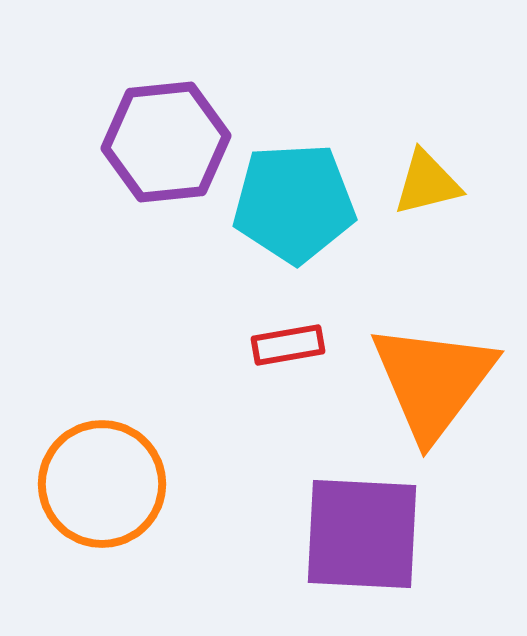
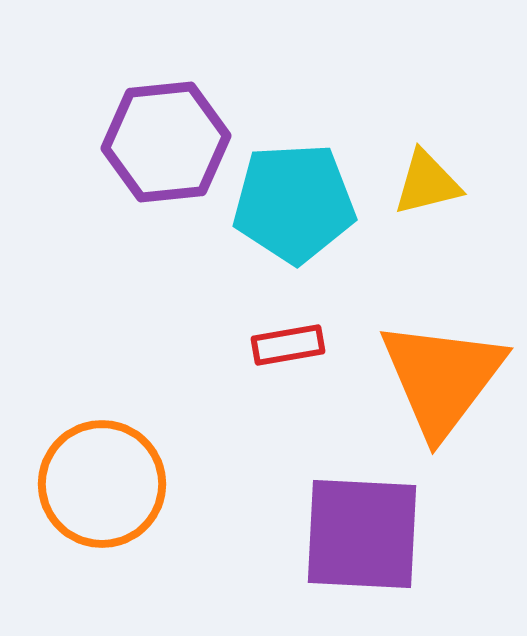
orange triangle: moved 9 px right, 3 px up
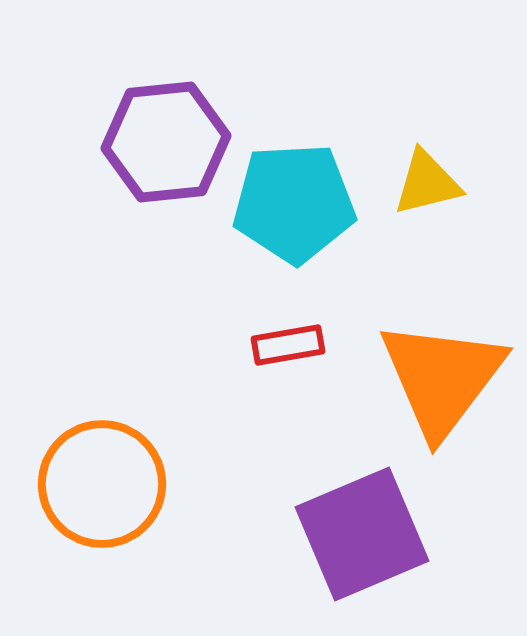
purple square: rotated 26 degrees counterclockwise
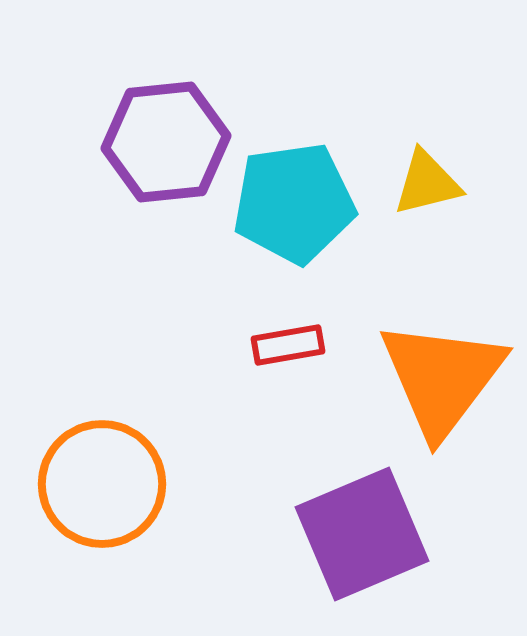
cyan pentagon: rotated 5 degrees counterclockwise
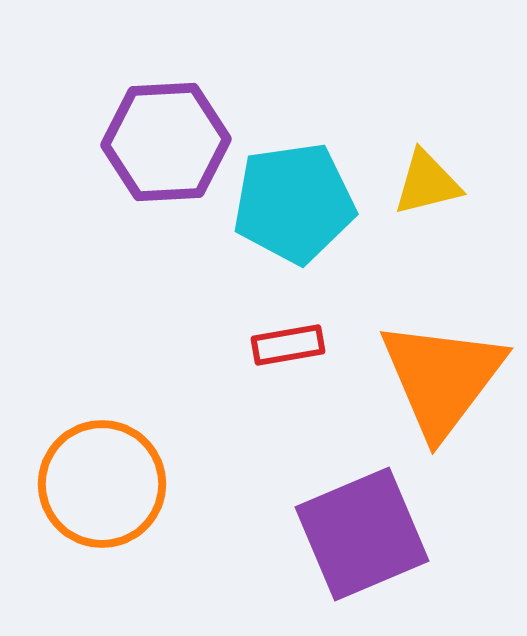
purple hexagon: rotated 3 degrees clockwise
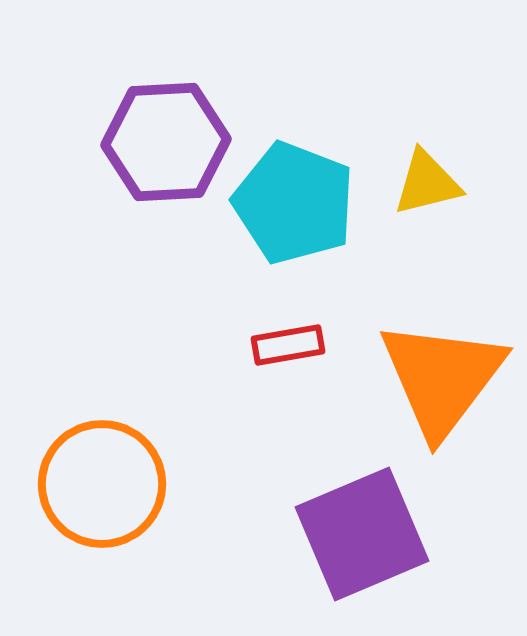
cyan pentagon: rotated 29 degrees clockwise
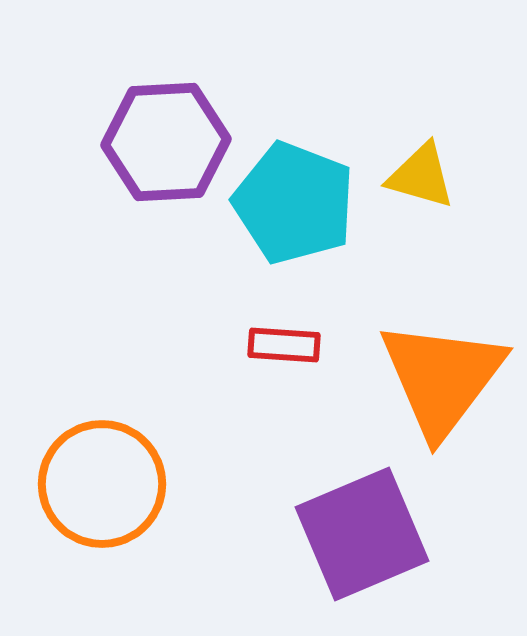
yellow triangle: moved 6 px left, 7 px up; rotated 30 degrees clockwise
red rectangle: moved 4 px left; rotated 14 degrees clockwise
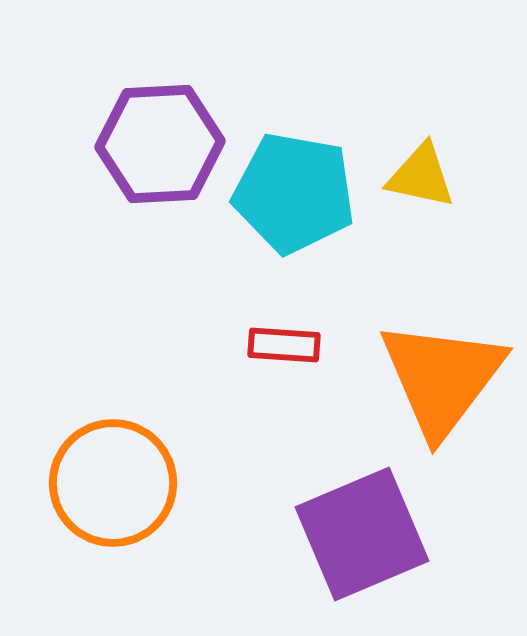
purple hexagon: moved 6 px left, 2 px down
yellow triangle: rotated 4 degrees counterclockwise
cyan pentagon: moved 10 px up; rotated 11 degrees counterclockwise
orange circle: moved 11 px right, 1 px up
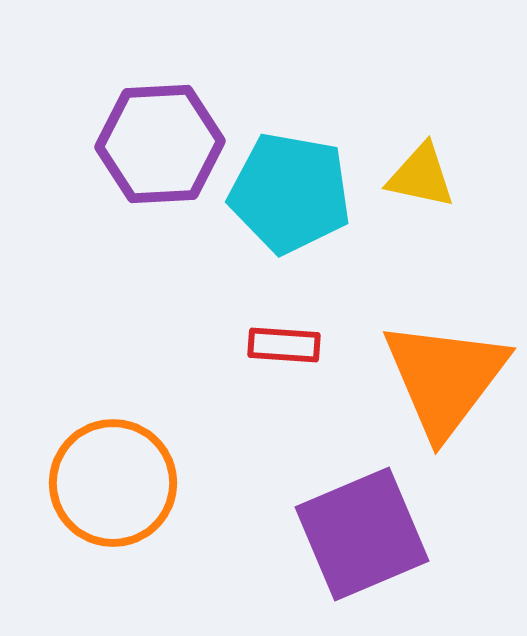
cyan pentagon: moved 4 px left
orange triangle: moved 3 px right
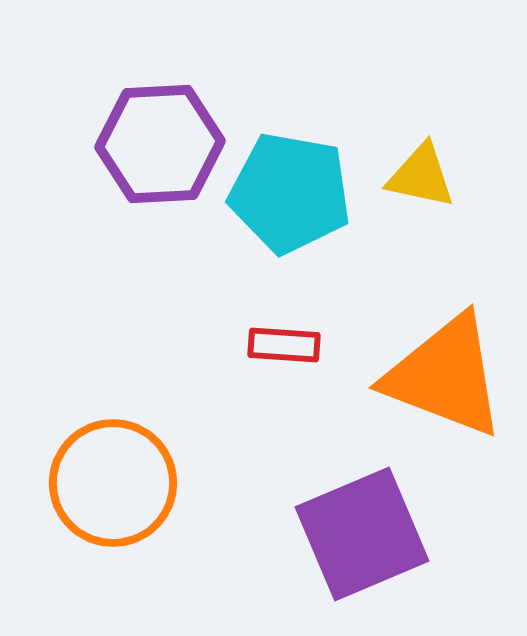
orange triangle: moved 2 px up; rotated 46 degrees counterclockwise
